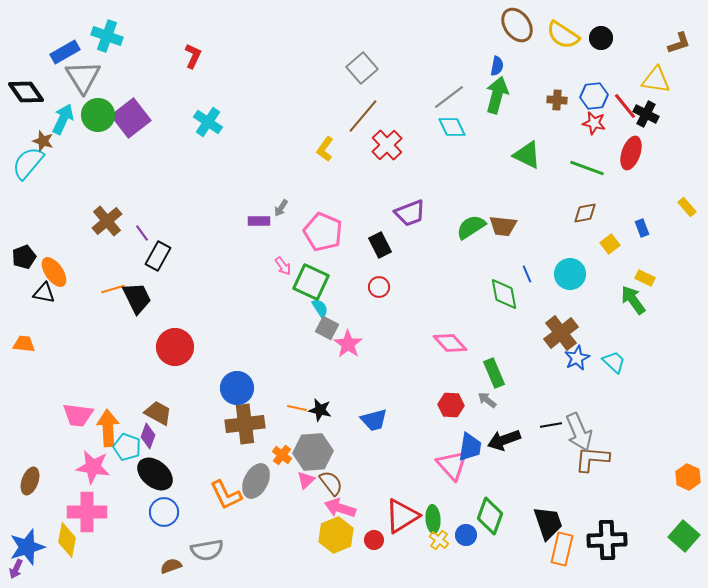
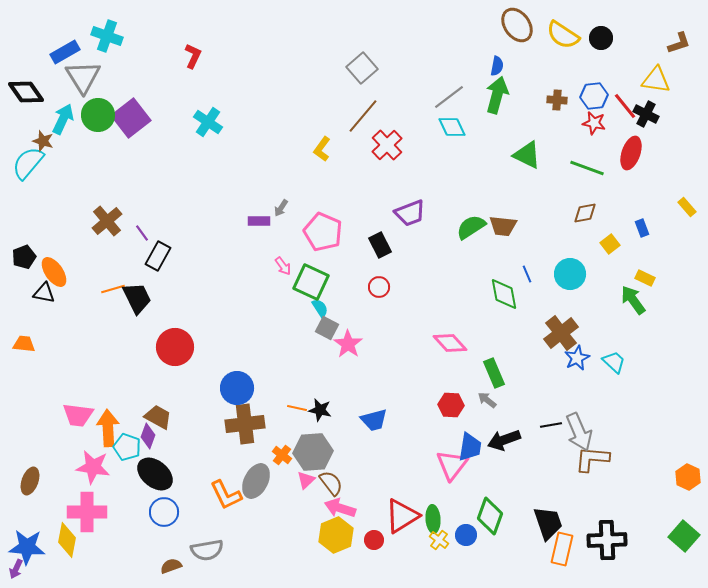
yellow L-shape at (325, 149): moved 3 px left
brown trapezoid at (158, 413): moved 4 px down
pink triangle at (452, 465): rotated 20 degrees clockwise
blue star at (27, 547): rotated 21 degrees clockwise
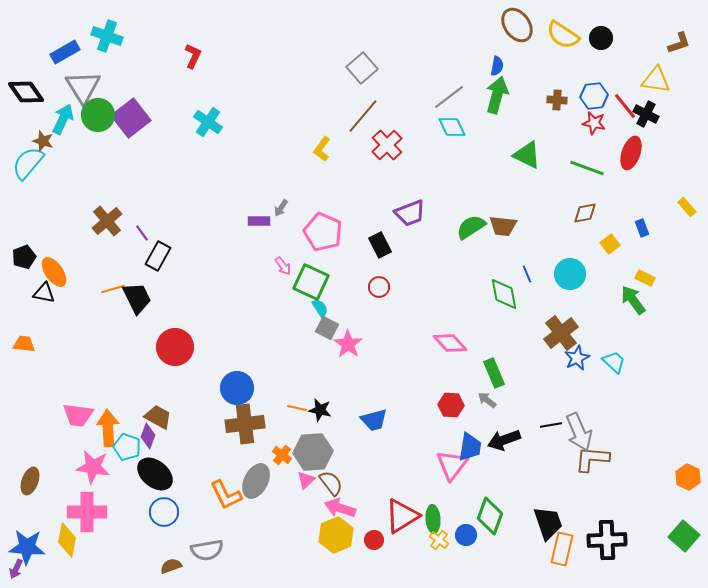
gray triangle at (83, 77): moved 10 px down
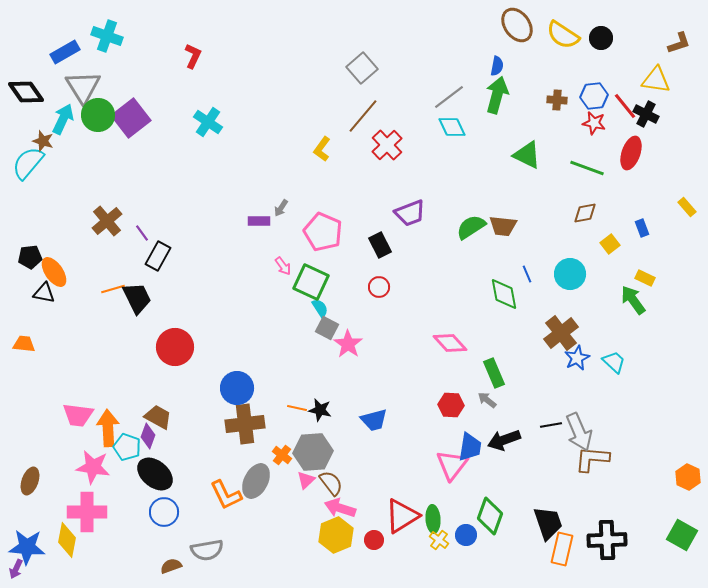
black pentagon at (24, 257): moved 6 px right; rotated 15 degrees clockwise
green square at (684, 536): moved 2 px left, 1 px up; rotated 12 degrees counterclockwise
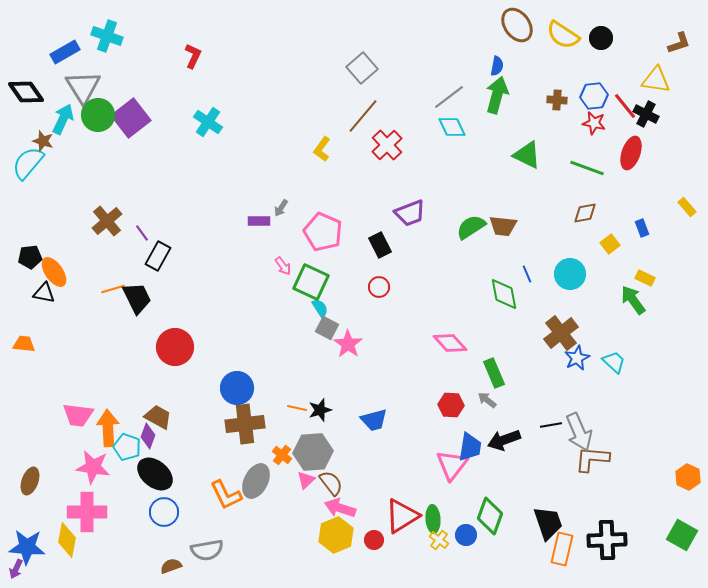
black star at (320, 410): rotated 30 degrees counterclockwise
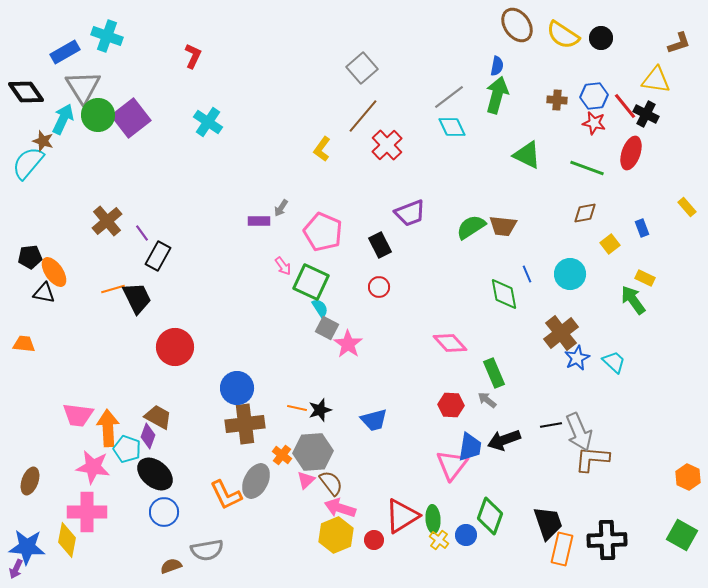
cyan pentagon at (127, 447): moved 2 px down
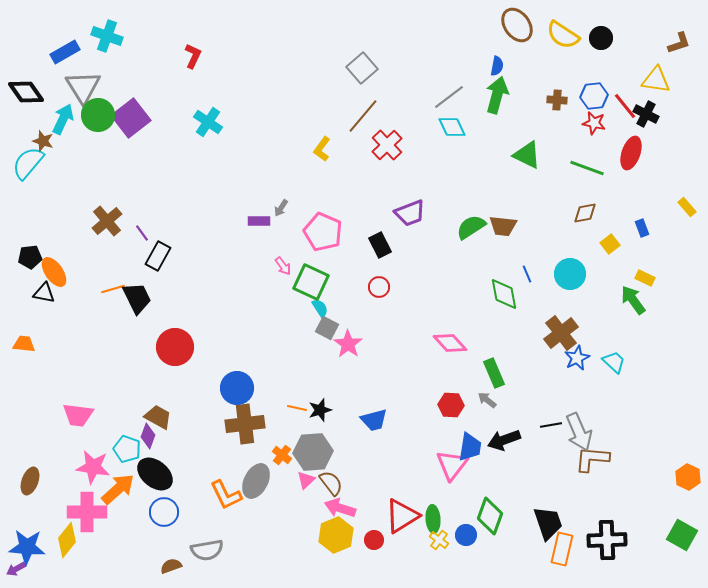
orange arrow at (108, 428): moved 10 px right, 61 px down; rotated 51 degrees clockwise
yellow diamond at (67, 540): rotated 28 degrees clockwise
purple arrow at (16, 569): rotated 36 degrees clockwise
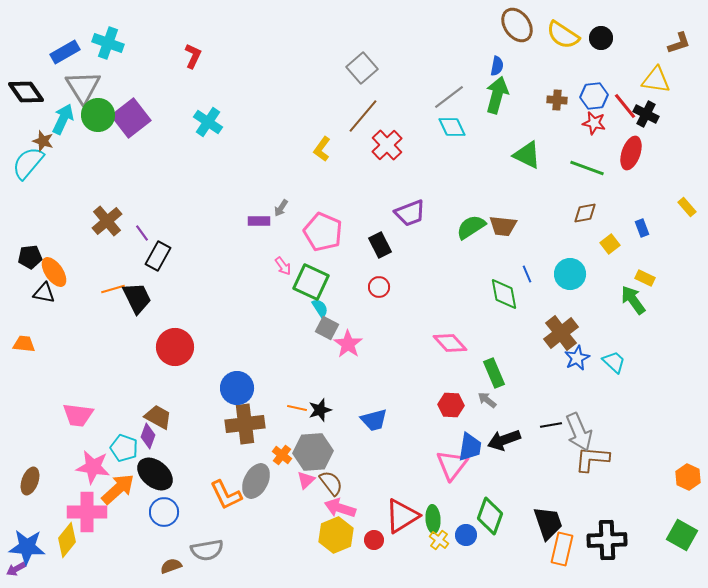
cyan cross at (107, 36): moved 1 px right, 7 px down
cyan pentagon at (127, 449): moved 3 px left, 1 px up
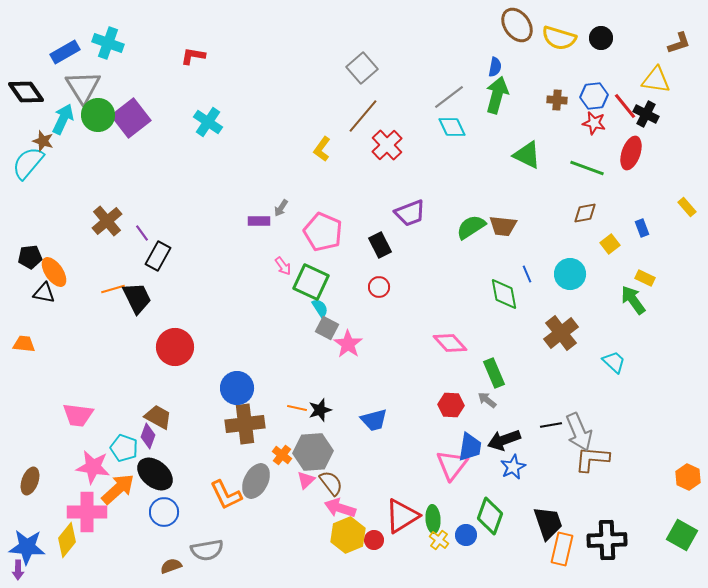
yellow semicircle at (563, 35): moved 4 px left, 3 px down; rotated 16 degrees counterclockwise
red L-shape at (193, 56): rotated 105 degrees counterclockwise
blue semicircle at (497, 66): moved 2 px left, 1 px down
blue star at (577, 358): moved 64 px left, 109 px down
yellow hexagon at (336, 535): moved 12 px right
purple arrow at (16, 569): moved 2 px right, 1 px down; rotated 60 degrees counterclockwise
